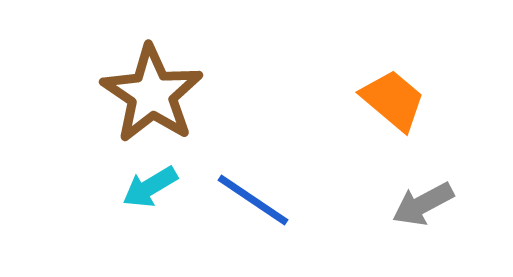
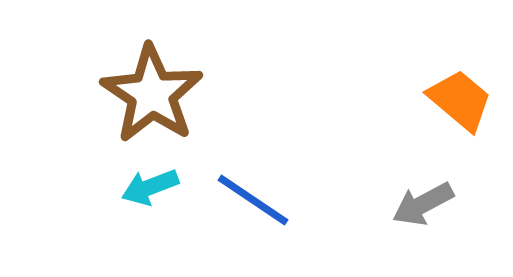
orange trapezoid: moved 67 px right
cyan arrow: rotated 10 degrees clockwise
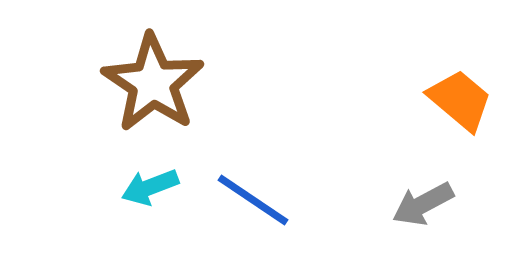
brown star: moved 1 px right, 11 px up
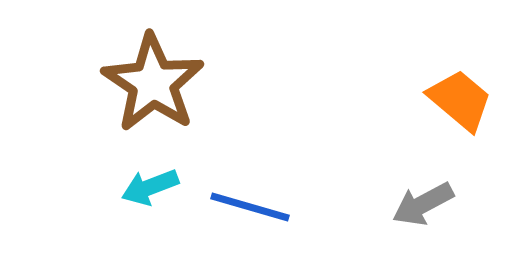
blue line: moved 3 px left, 7 px down; rotated 18 degrees counterclockwise
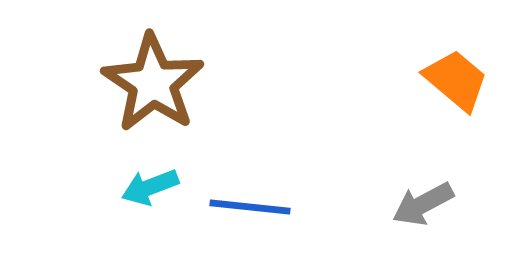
orange trapezoid: moved 4 px left, 20 px up
blue line: rotated 10 degrees counterclockwise
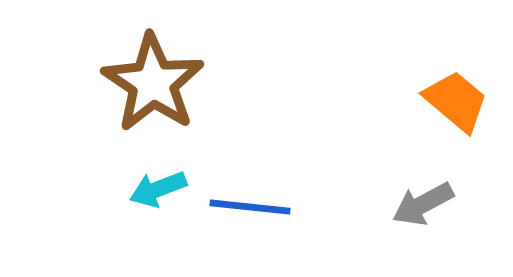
orange trapezoid: moved 21 px down
cyan arrow: moved 8 px right, 2 px down
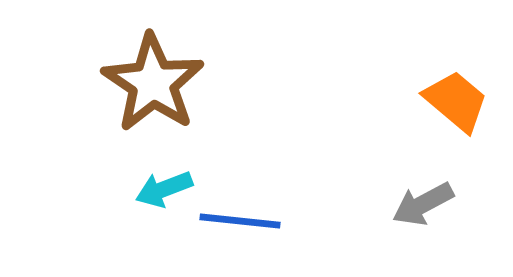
cyan arrow: moved 6 px right
blue line: moved 10 px left, 14 px down
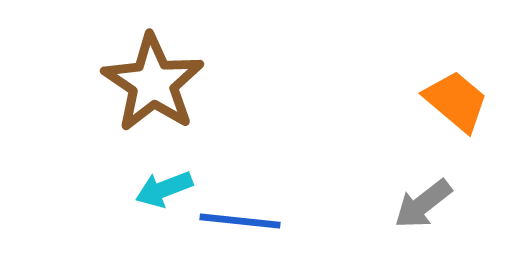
gray arrow: rotated 10 degrees counterclockwise
